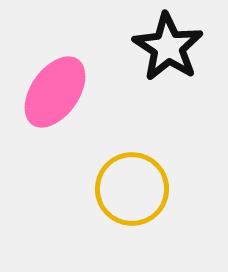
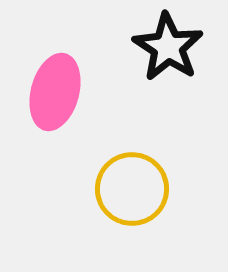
pink ellipse: rotated 20 degrees counterclockwise
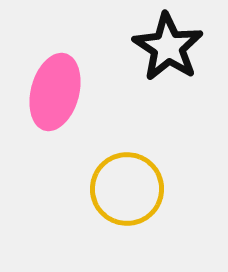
yellow circle: moved 5 px left
